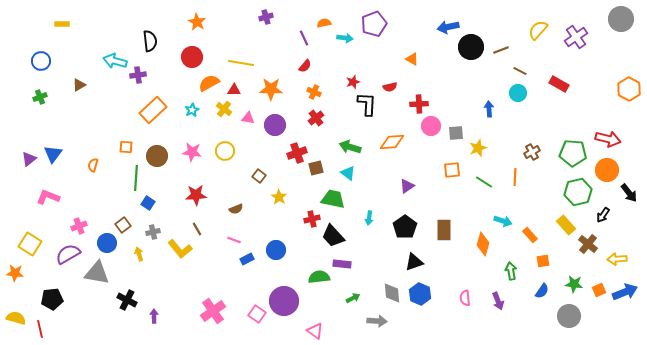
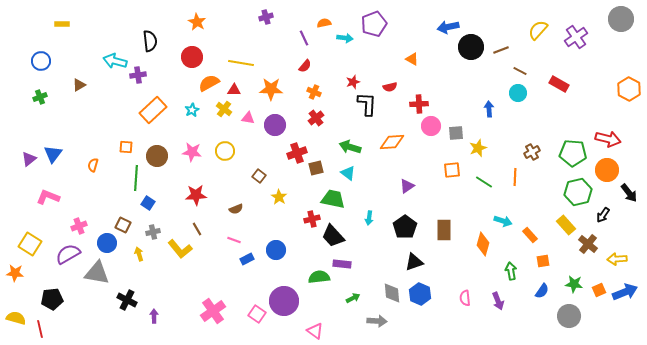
brown square at (123, 225): rotated 28 degrees counterclockwise
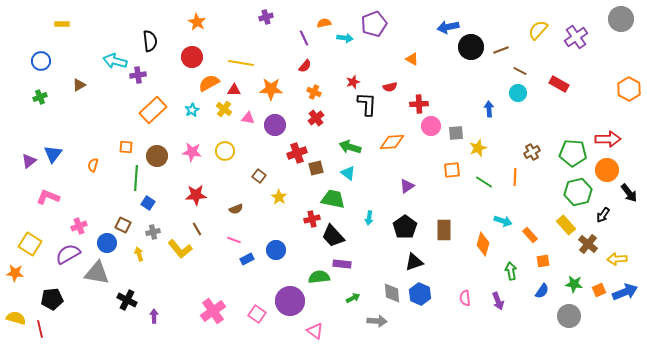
red arrow at (608, 139): rotated 15 degrees counterclockwise
purple triangle at (29, 159): moved 2 px down
purple circle at (284, 301): moved 6 px right
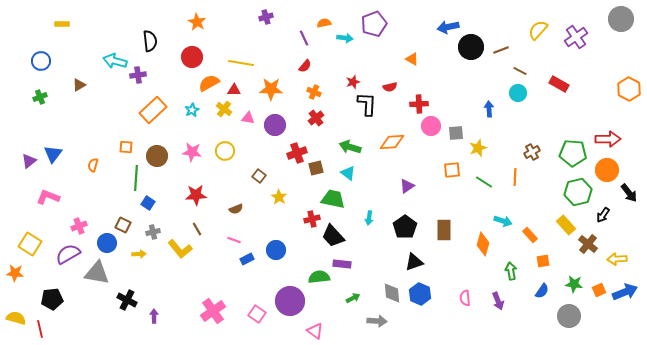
yellow arrow at (139, 254): rotated 104 degrees clockwise
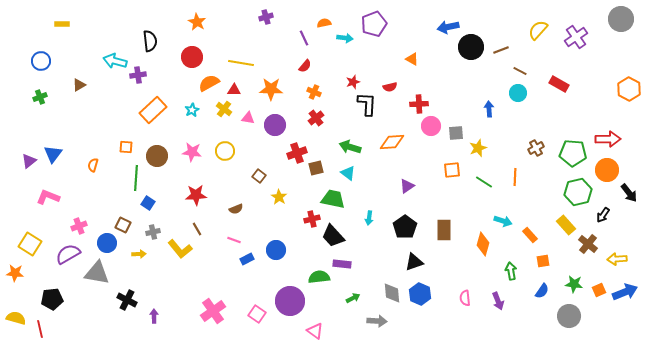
brown cross at (532, 152): moved 4 px right, 4 px up
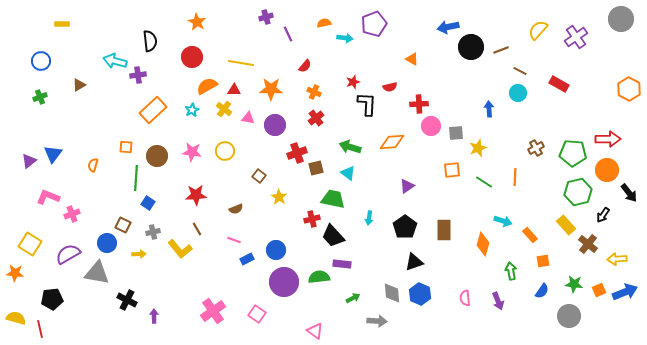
purple line at (304, 38): moved 16 px left, 4 px up
orange semicircle at (209, 83): moved 2 px left, 3 px down
pink cross at (79, 226): moved 7 px left, 12 px up
purple circle at (290, 301): moved 6 px left, 19 px up
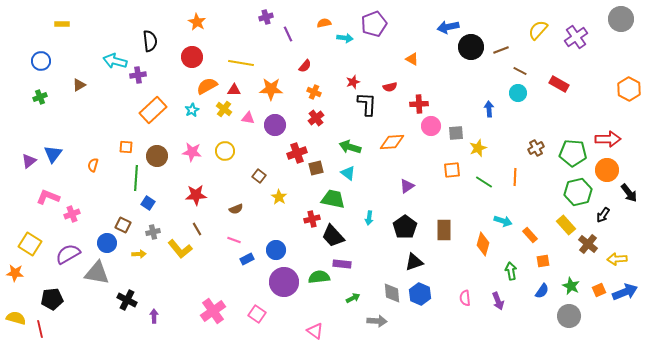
green star at (574, 284): moved 3 px left, 2 px down; rotated 18 degrees clockwise
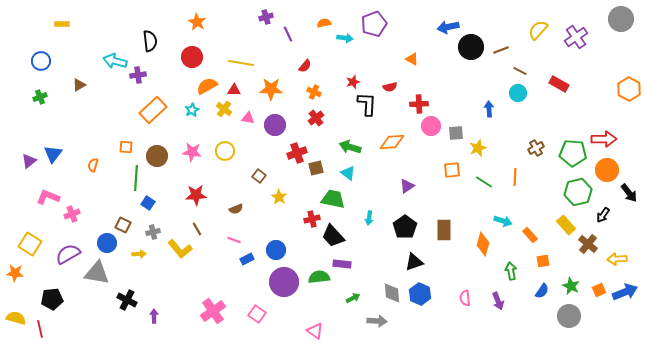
red arrow at (608, 139): moved 4 px left
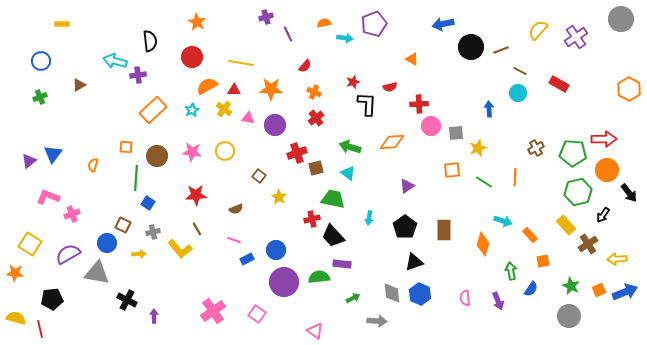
blue arrow at (448, 27): moved 5 px left, 3 px up
brown cross at (588, 244): rotated 18 degrees clockwise
blue semicircle at (542, 291): moved 11 px left, 2 px up
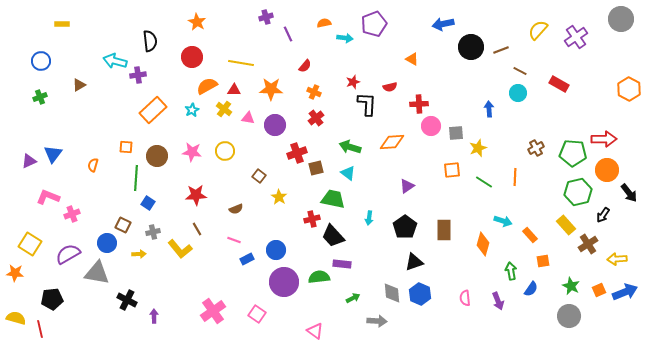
purple triangle at (29, 161): rotated 14 degrees clockwise
